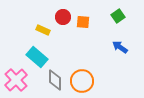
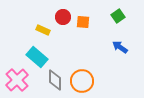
pink cross: moved 1 px right
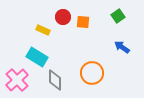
blue arrow: moved 2 px right
cyan rectangle: rotated 10 degrees counterclockwise
orange circle: moved 10 px right, 8 px up
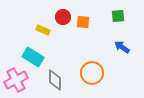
green square: rotated 32 degrees clockwise
cyan rectangle: moved 4 px left
pink cross: moved 1 px left; rotated 15 degrees clockwise
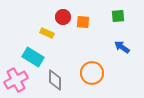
yellow rectangle: moved 4 px right, 3 px down
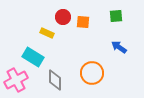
green square: moved 2 px left
blue arrow: moved 3 px left
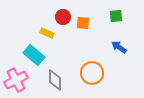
orange square: moved 1 px down
cyan rectangle: moved 1 px right, 2 px up; rotated 10 degrees clockwise
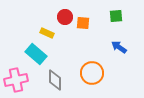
red circle: moved 2 px right
cyan rectangle: moved 2 px right, 1 px up
pink cross: rotated 15 degrees clockwise
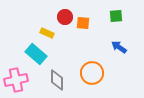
gray diamond: moved 2 px right
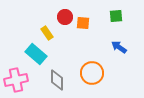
yellow rectangle: rotated 32 degrees clockwise
